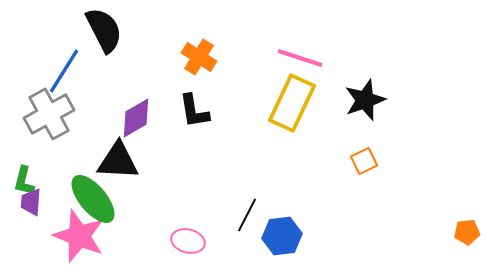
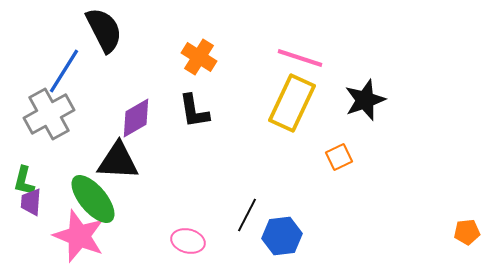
orange square: moved 25 px left, 4 px up
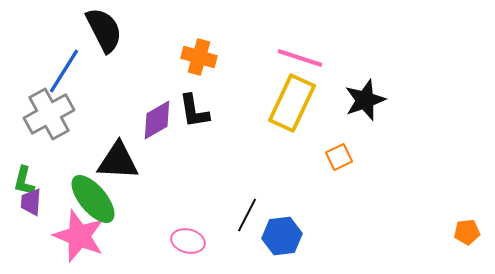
orange cross: rotated 16 degrees counterclockwise
purple diamond: moved 21 px right, 2 px down
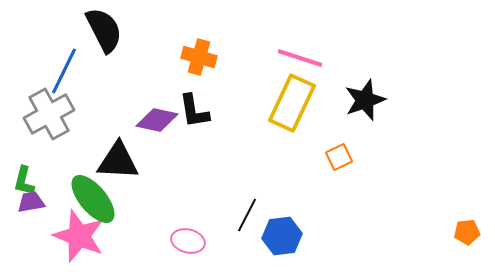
blue line: rotated 6 degrees counterclockwise
purple diamond: rotated 42 degrees clockwise
purple trapezoid: rotated 76 degrees clockwise
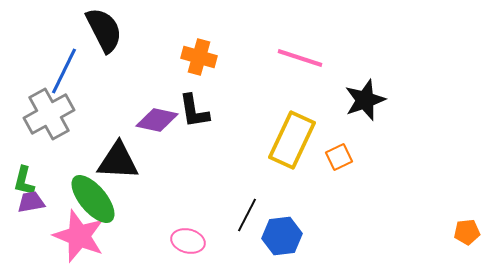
yellow rectangle: moved 37 px down
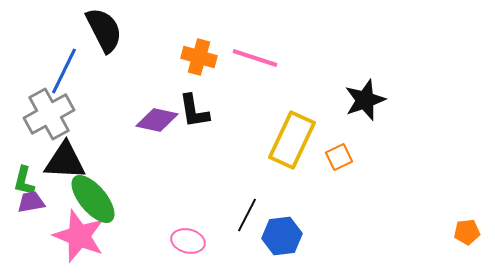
pink line: moved 45 px left
black triangle: moved 53 px left
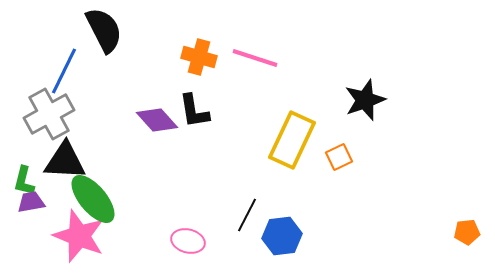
purple diamond: rotated 36 degrees clockwise
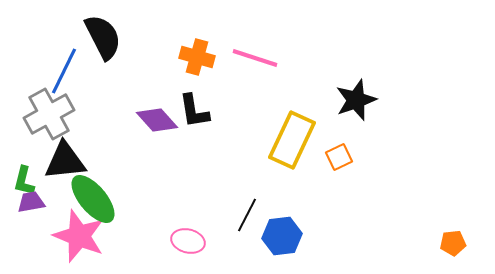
black semicircle: moved 1 px left, 7 px down
orange cross: moved 2 px left
black star: moved 9 px left
black triangle: rotated 9 degrees counterclockwise
orange pentagon: moved 14 px left, 11 px down
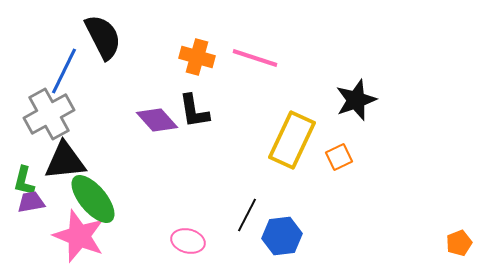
orange pentagon: moved 6 px right; rotated 15 degrees counterclockwise
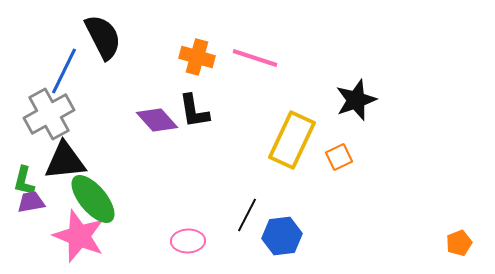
pink ellipse: rotated 16 degrees counterclockwise
